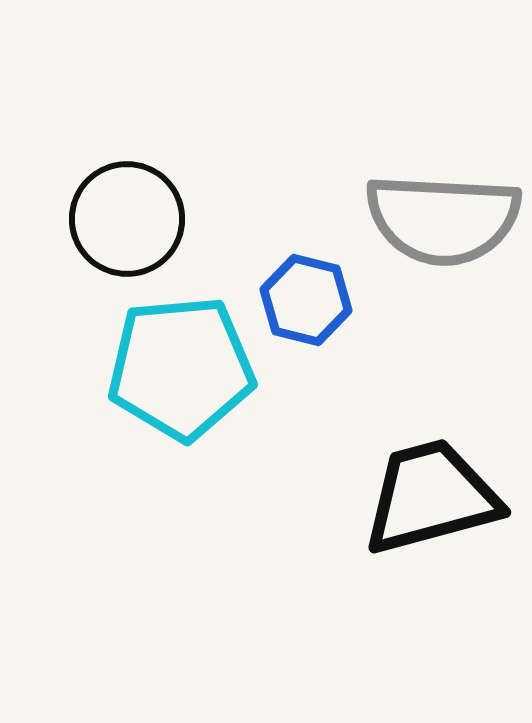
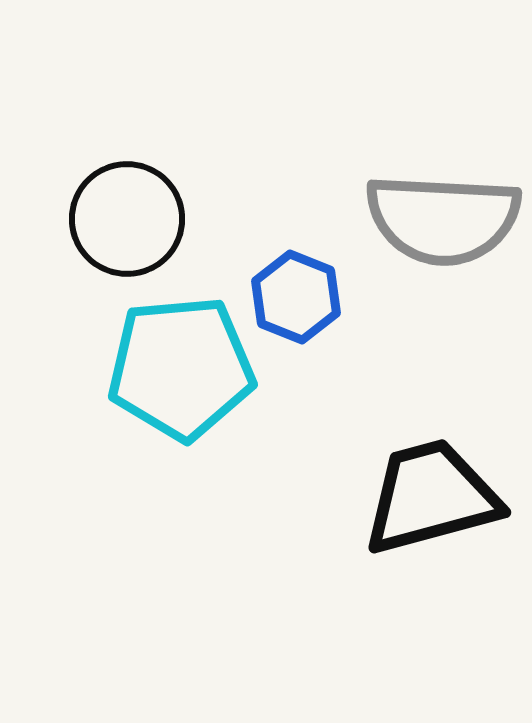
blue hexagon: moved 10 px left, 3 px up; rotated 8 degrees clockwise
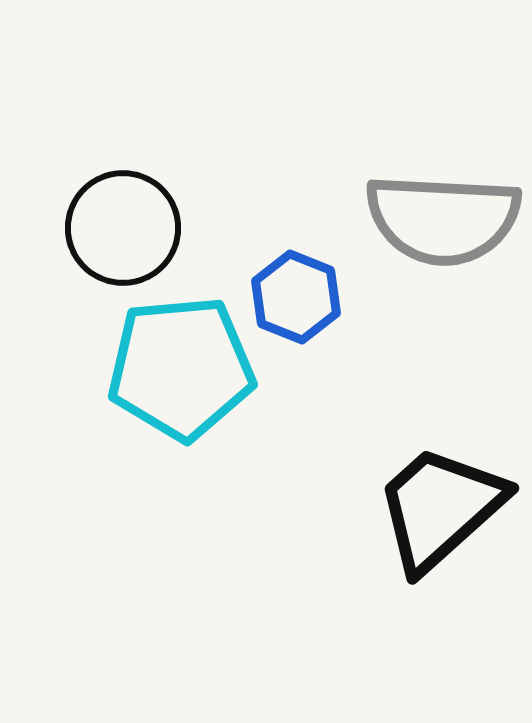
black circle: moved 4 px left, 9 px down
black trapezoid: moved 9 px right, 11 px down; rotated 27 degrees counterclockwise
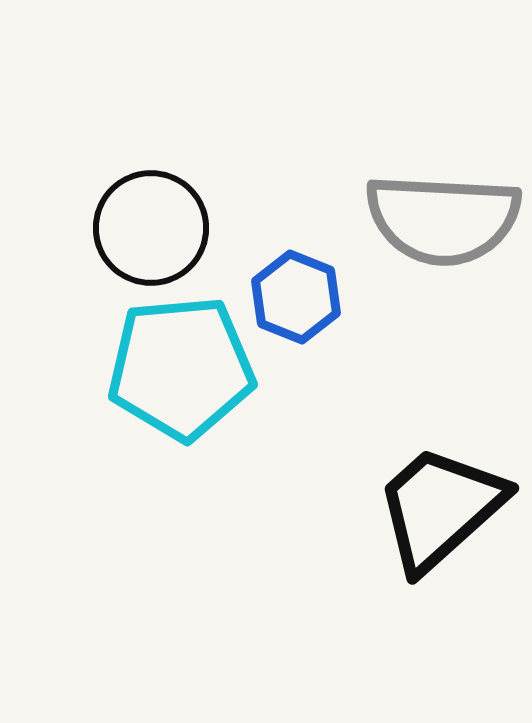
black circle: moved 28 px right
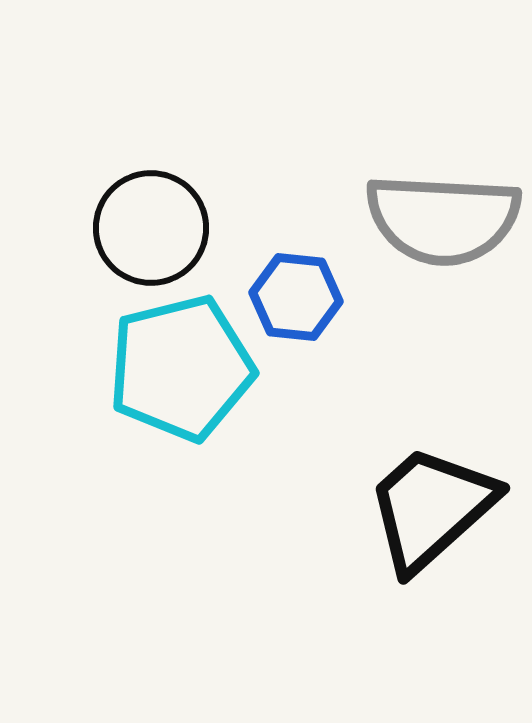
blue hexagon: rotated 16 degrees counterclockwise
cyan pentagon: rotated 9 degrees counterclockwise
black trapezoid: moved 9 px left
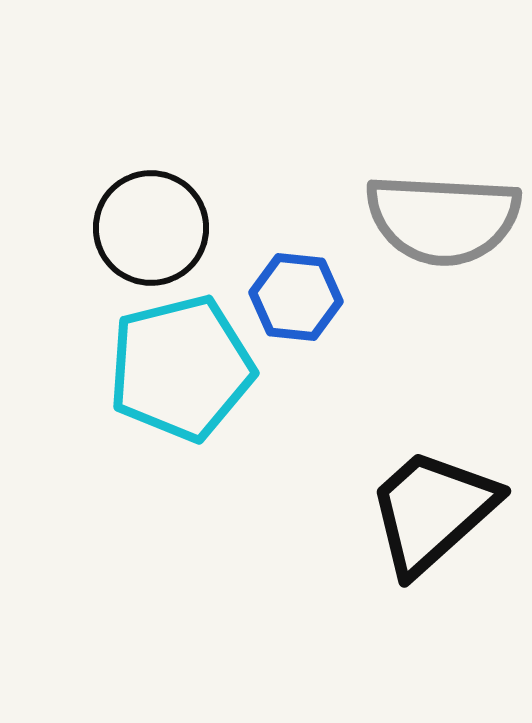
black trapezoid: moved 1 px right, 3 px down
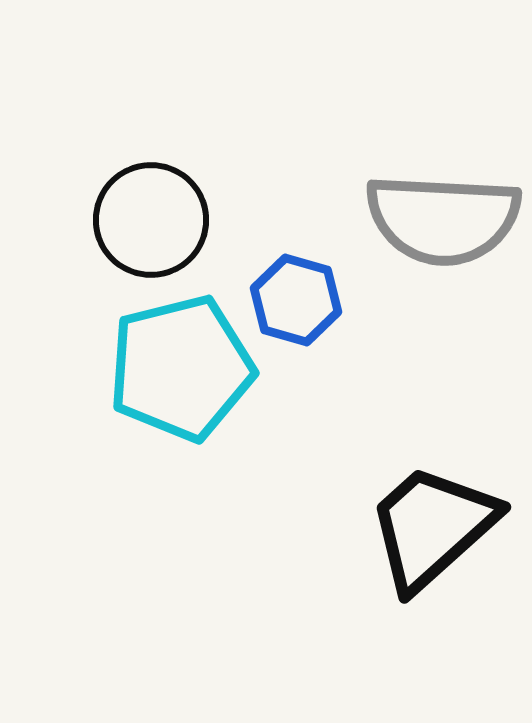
black circle: moved 8 px up
blue hexagon: moved 3 px down; rotated 10 degrees clockwise
black trapezoid: moved 16 px down
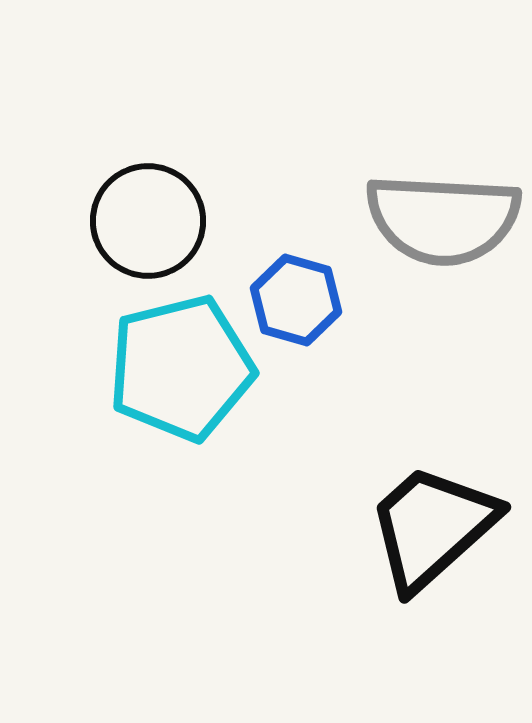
black circle: moved 3 px left, 1 px down
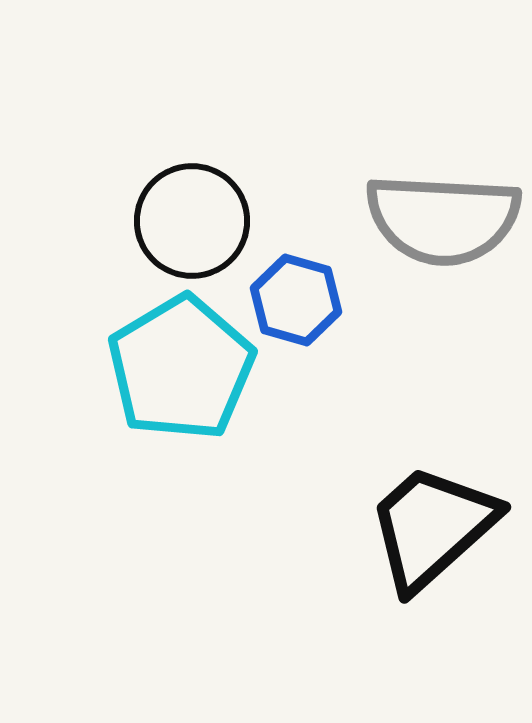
black circle: moved 44 px right
cyan pentagon: rotated 17 degrees counterclockwise
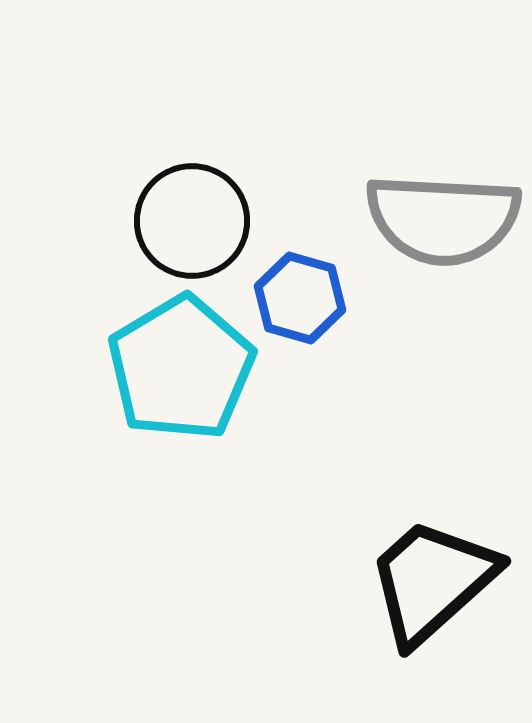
blue hexagon: moved 4 px right, 2 px up
black trapezoid: moved 54 px down
